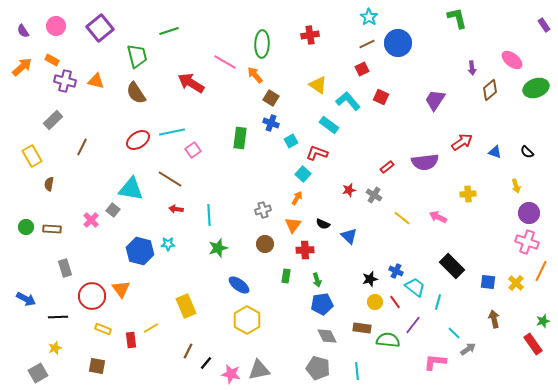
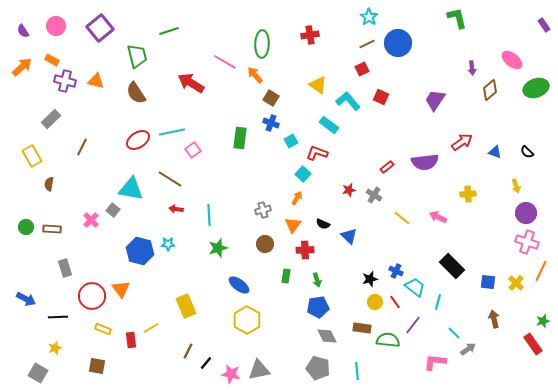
gray rectangle at (53, 120): moved 2 px left, 1 px up
purple circle at (529, 213): moved 3 px left
blue pentagon at (322, 304): moved 4 px left, 3 px down
gray square at (38, 373): rotated 30 degrees counterclockwise
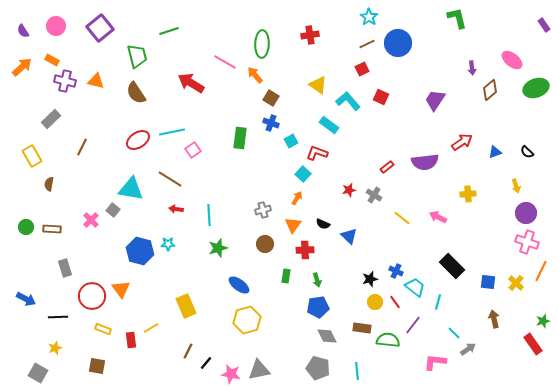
blue triangle at (495, 152): rotated 40 degrees counterclockwise
yellow hexagon at (247, 320): rotated 16 degrees clockwise
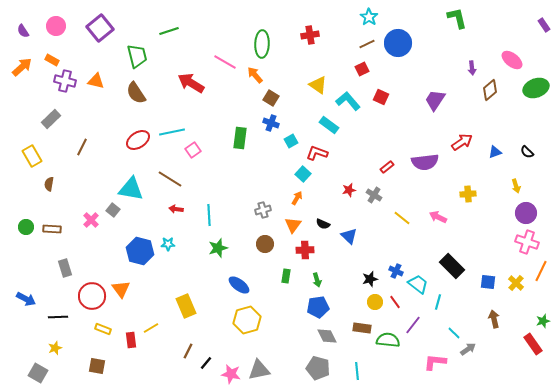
cyan trapezoid at (415, 287): moved 3 px right, 3 px up
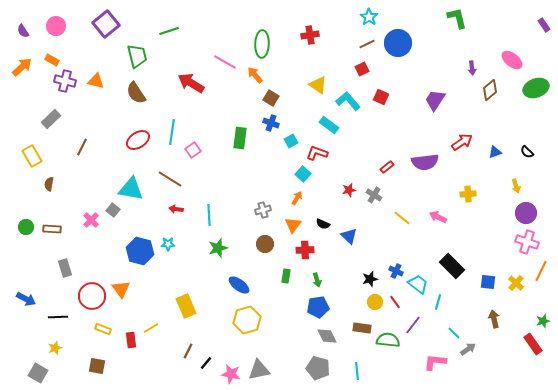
purple square at (100, 28): moved 6 px right, 4 px up
cyan line at (172, 132): rotated 70 degrees counterclockwise
